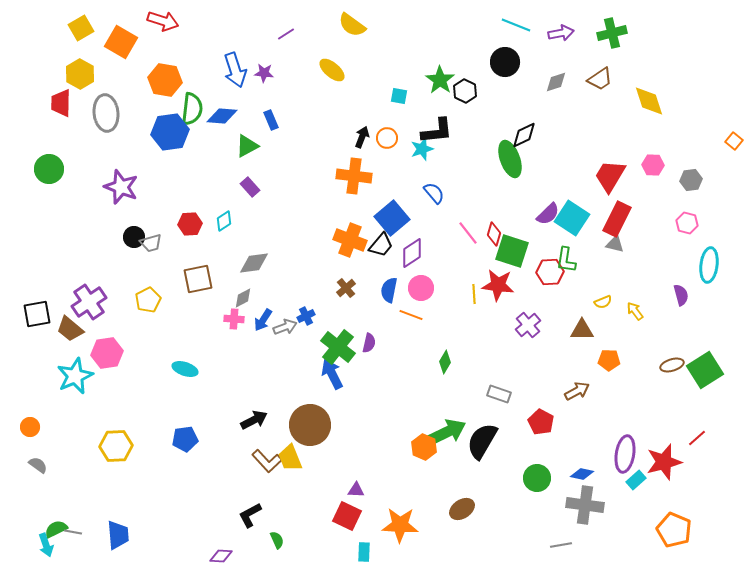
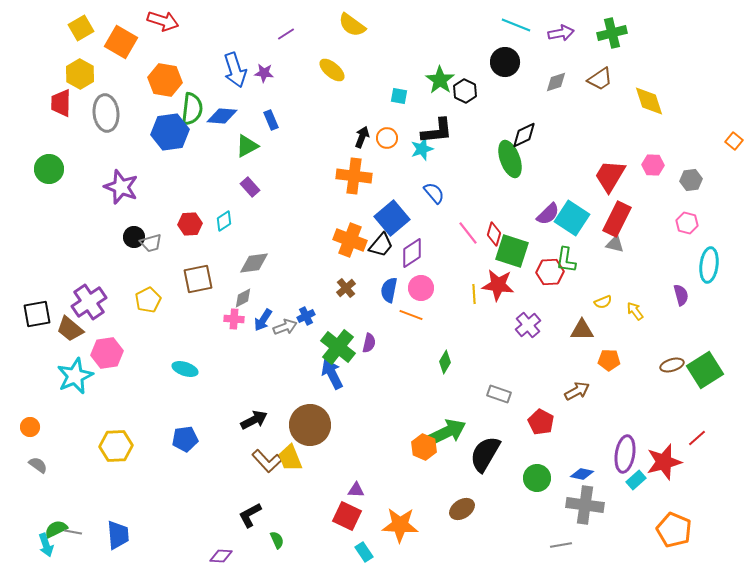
black semicircle at (482, 441): moved 3 px right, 13 px down
cyan rectangle at (364, 552): rotated 36 degrees counterclockwise
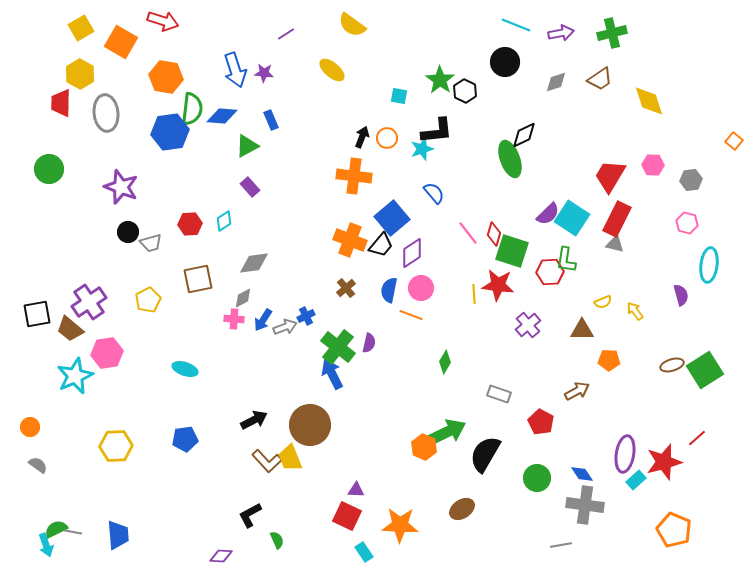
orange hexagon at (165, 80): moved 1 px right, 3 px up
black circle at (134, 237): moved 6 px left, 5 px up
blue diamond at (582, 474): rotated 45 degrees clockwise
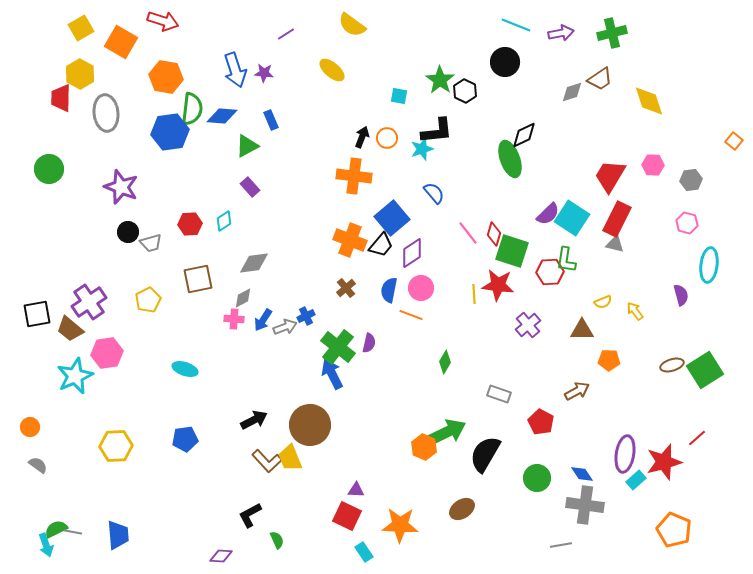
gray diamond at (556, 82): moved 16 px right, 10 px down
red trapezoid at (61, 103): moved 5 px up
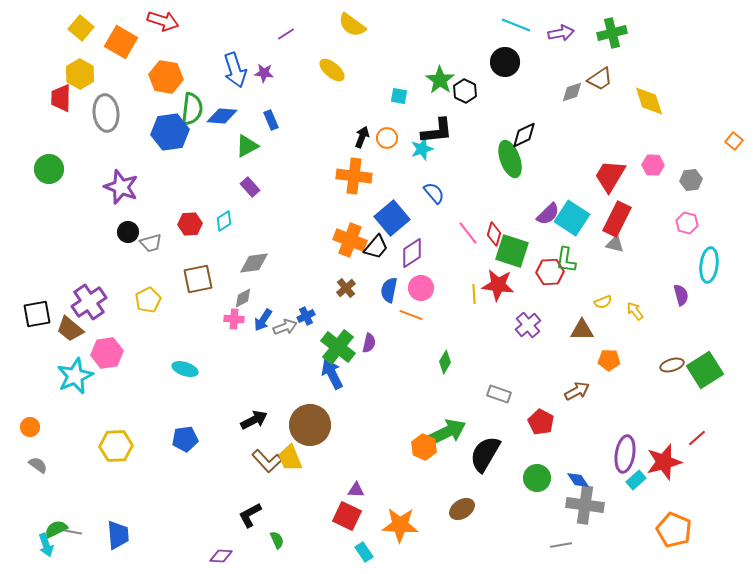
yellow square at (81, 28): rotated 20 degrees counterclockwise
black trapezoid at (381, 245): moved 5 px left, 2 px down
blue diamond at (582, 474): moved 4 px left, 6 px down
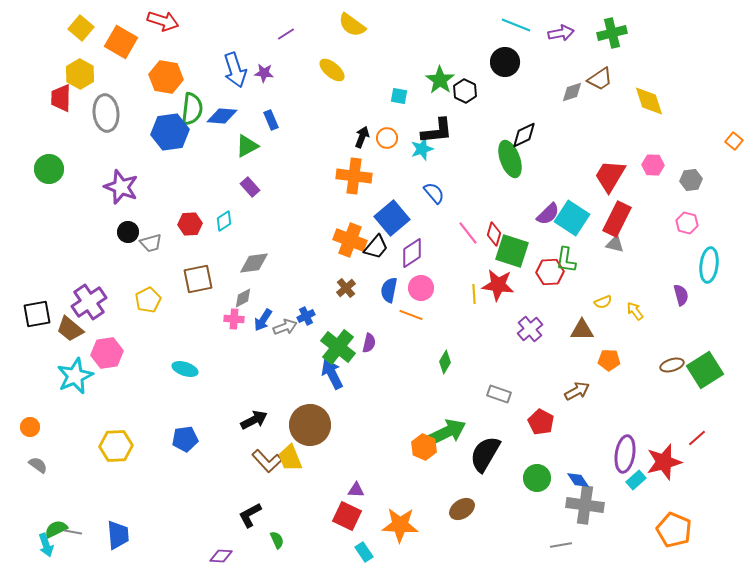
purple cross at (528, 325): moved 2 px right, 4 px down
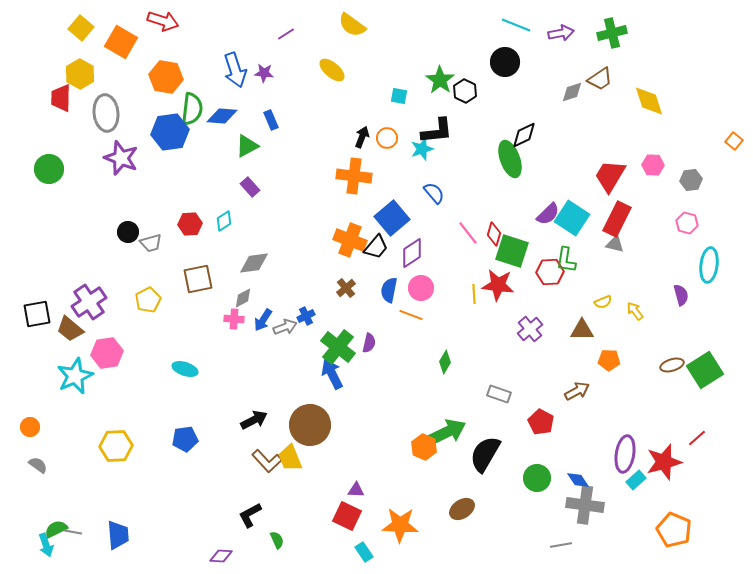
purple star at (121, 187): moved 29 px up
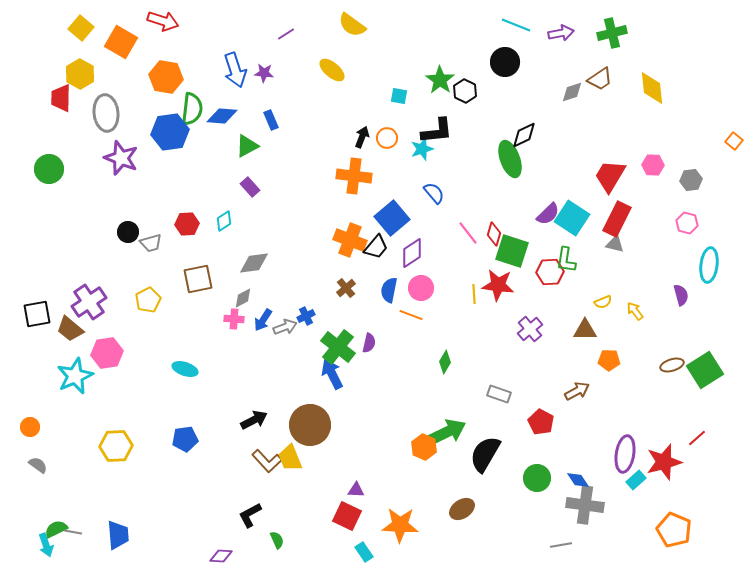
yellow diamond at (649, 101): moved 3 px right, 13 px up; rotated 12 degrees clockwise
red hexagon at (190, 224): moved 3 px left
brown triangle at (582, 330): moved 3 px right
